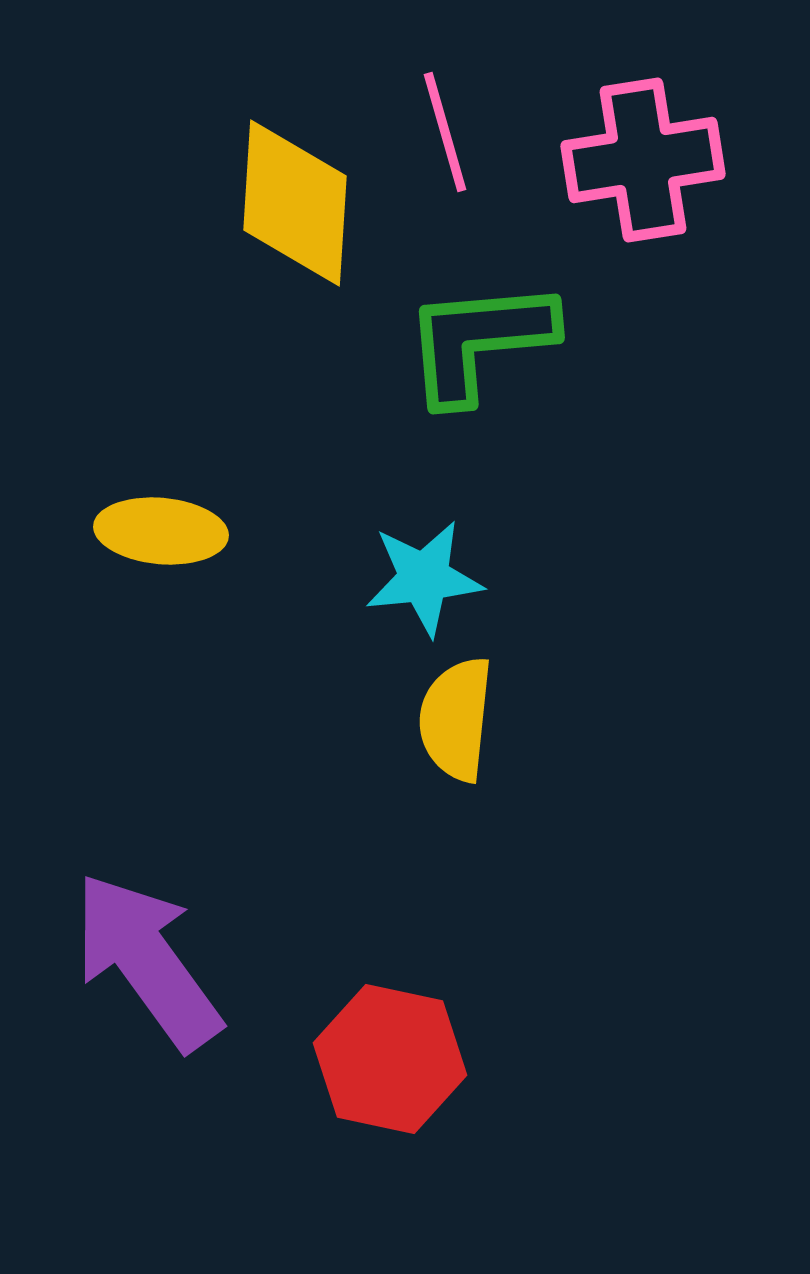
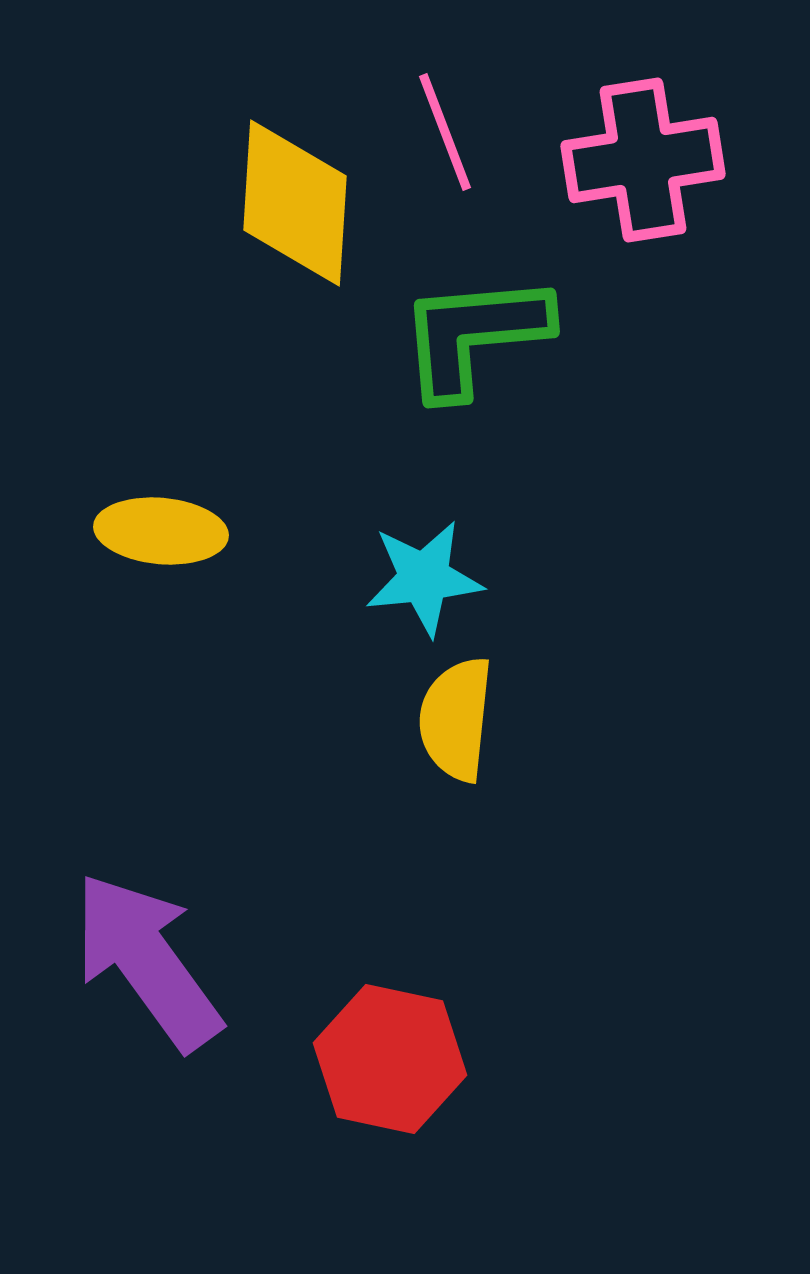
pink line: rotated 5 degrees counterclockwise
green L-shape: moved 5 px left, 6 px up
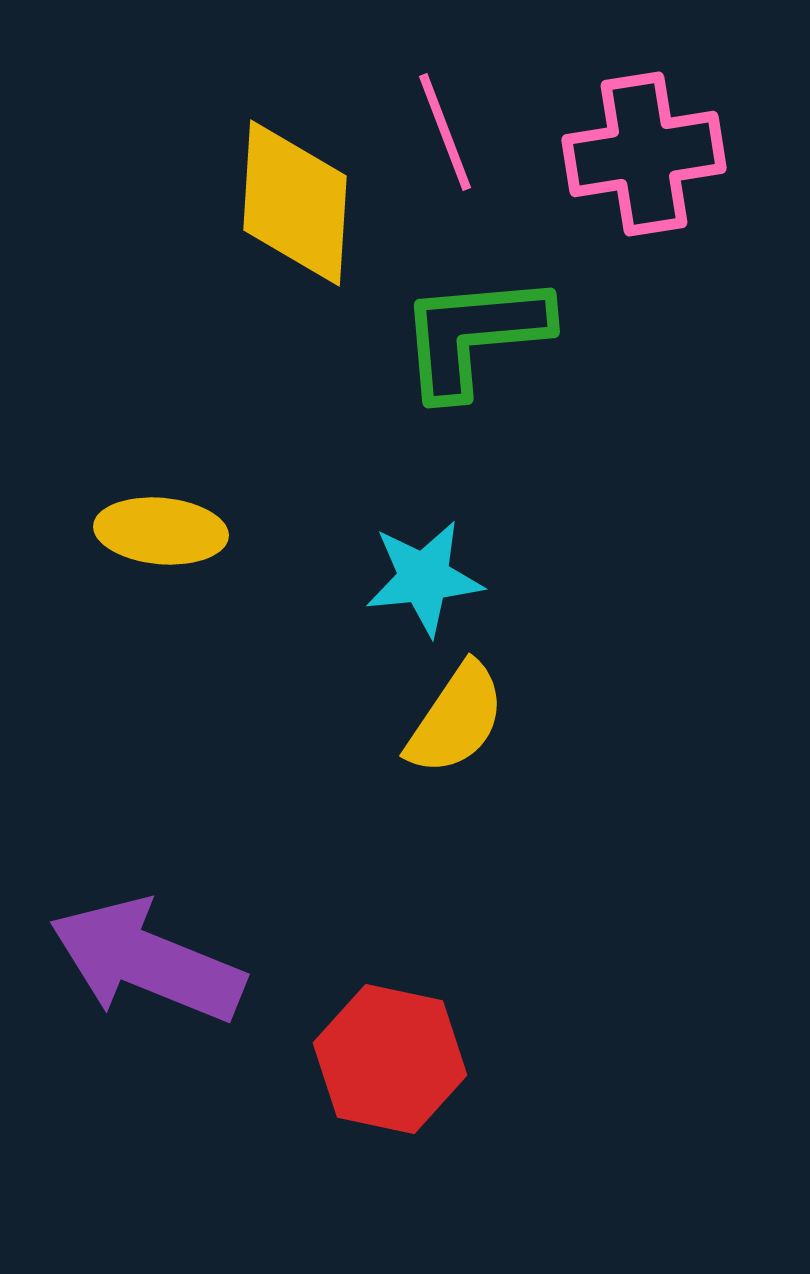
pink cross: moved 1 px right, 6 px up
yellow semicircle: rotated 152 degrees counterclockwise
purple arrow: rotated 32 degrees counterclockwise
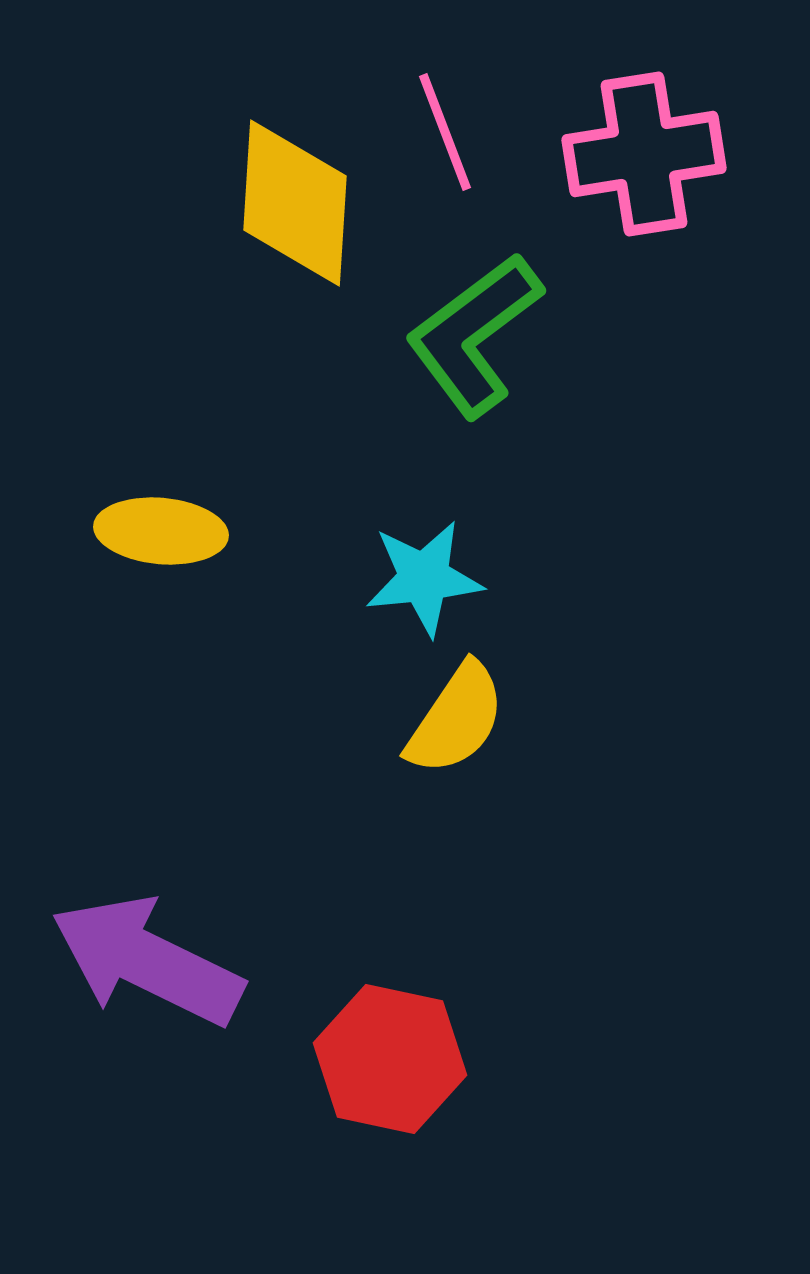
green L-shape: rotated 32 degrees counterclockwise
purple arrow: rotated 4 degrees clockwise
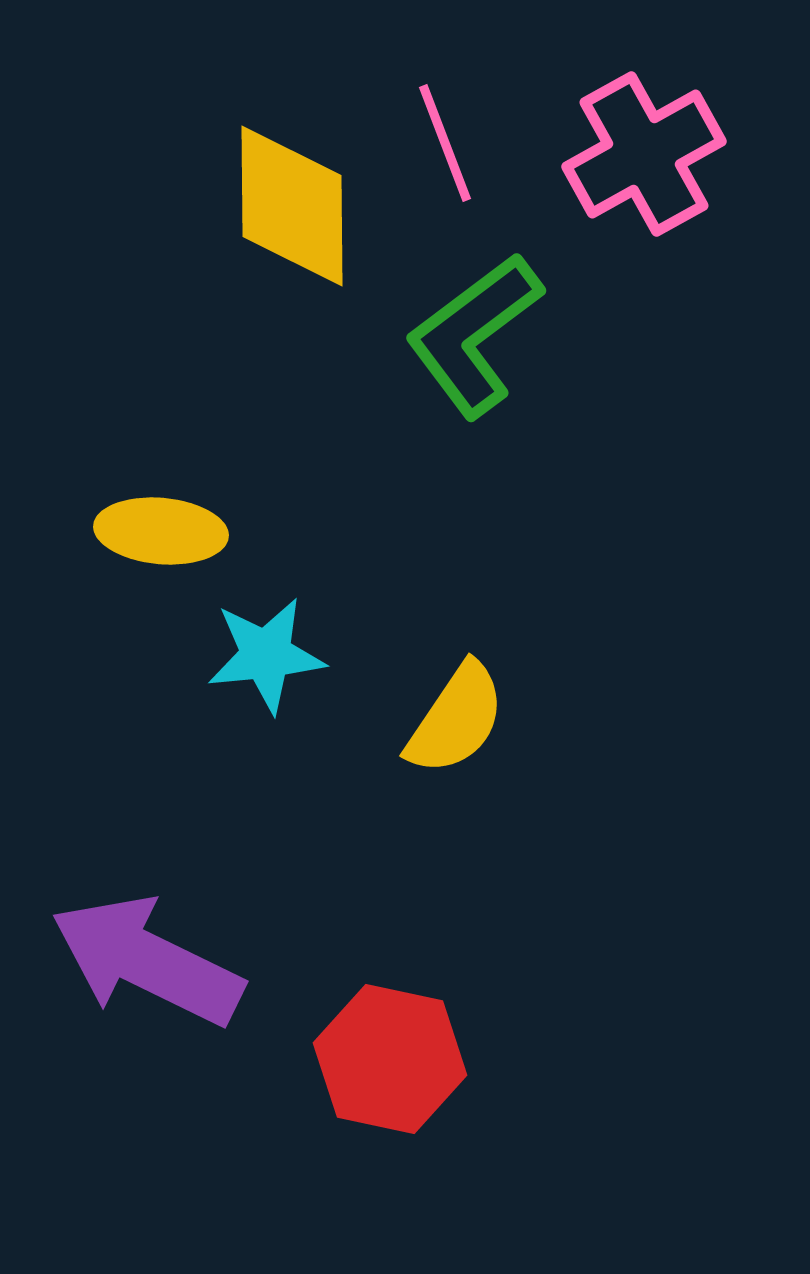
pink line: moved 11 px down
pink cross: rotated 20 degrees counterclockwise
yellow diamond: moved 3 px left, 3 px down; rotated 4 degrees counterclockwise
cyan star: moved 158 px left, 77 px down
